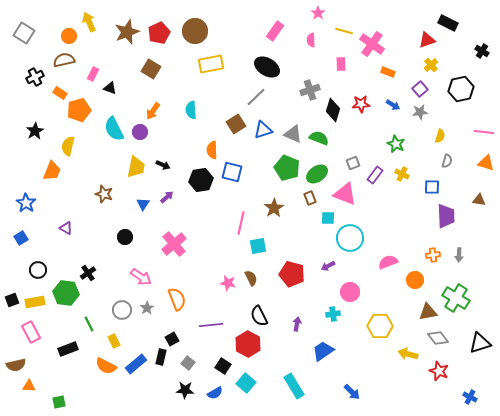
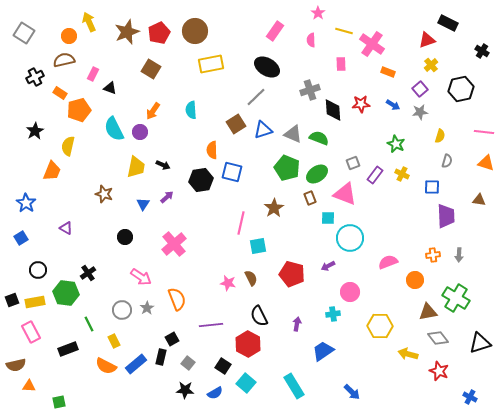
black diamond at (333, 110): rotated 20 degrees counterclockwise
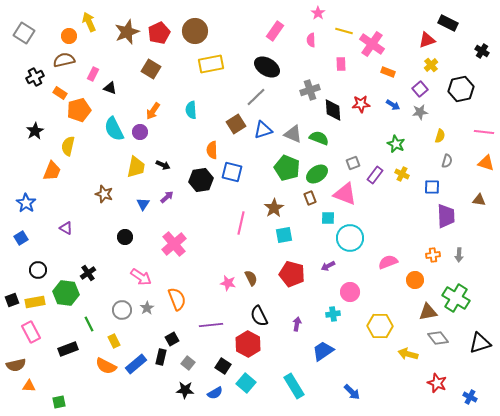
cyan square at (258, 246): moved 26 px right, 11 px up
red star at (439, 371): moved 2 px left, 12 px down
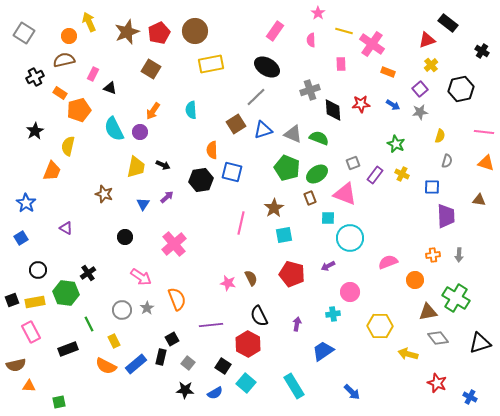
black rectangle at (448, 23): rotated 12 degrees clockwise
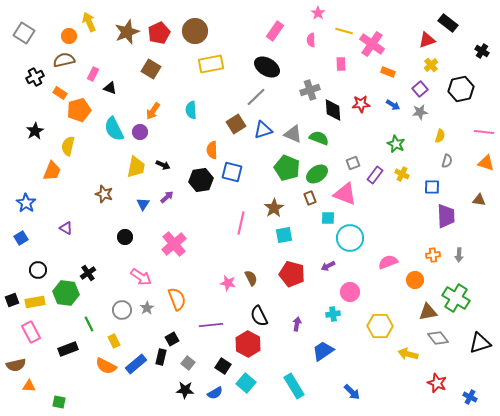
green square at (59, 402): rotated 24 degrees clockwise
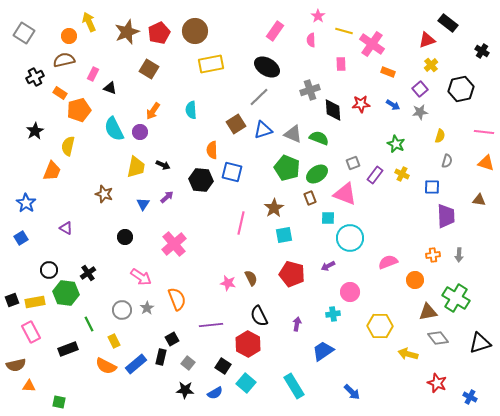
pink star at (318, 13): moved 3 px down
brown square at (151, 69): moved 2 px left
gray line at (256, 97): moved 3 px right
black hexagon at (201, 180): rotated 15 degrees clockwise
black circle at (38, 270): moved 11 px right
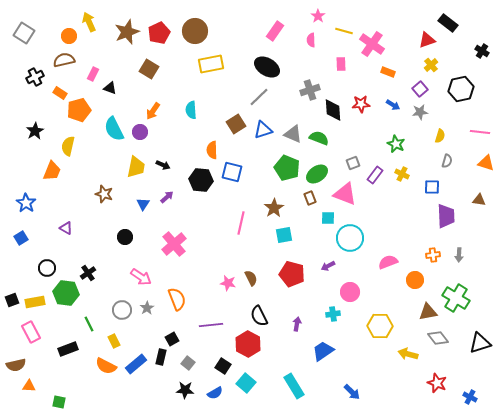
pink line at (484, 132): moved 4 px left
black circle at (49, 270): moved 2 px left, 2 px up
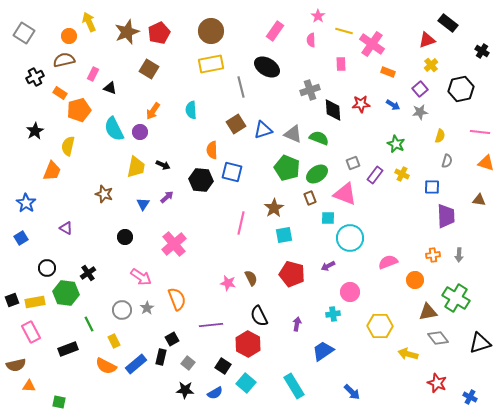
brown circle at (195, 31): moved 16 px right
gray line at (259, 97): moved 18 px left, 10 px up; rotated 60 degrees counterclockwise
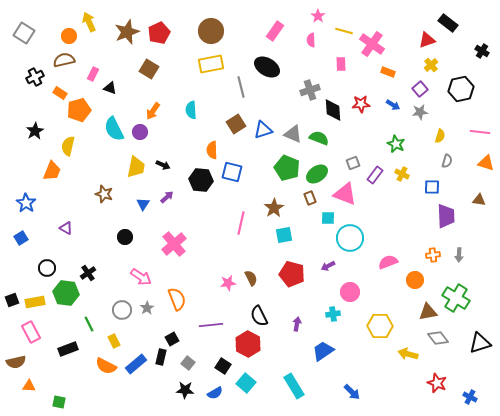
pink star at (228, 283): rotated 21 degrees counterclockwise
brown semicircle at (16, 365): moved 3 px up
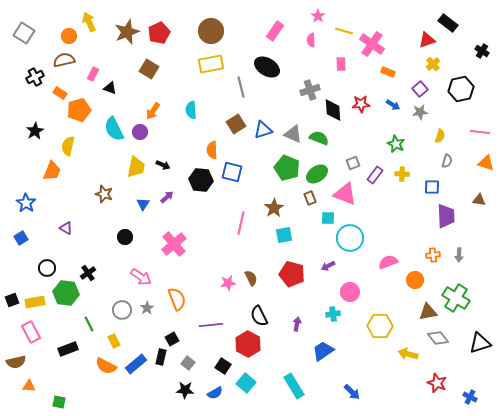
yellow cross at (431, 65): moved 2 px right, 1 px up
yellow cross at (402, 174): rotated 24 degrees counterclockwise
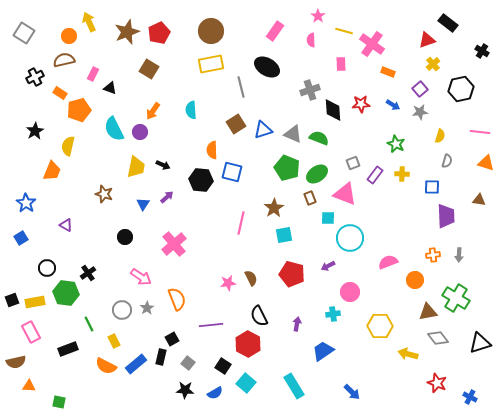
purple triangle at (66, 228): moved 3 px up
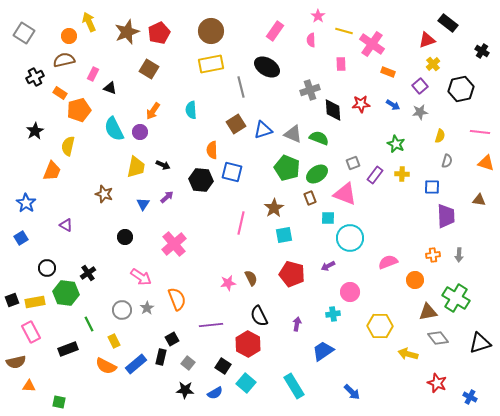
purple square at (420, 89): moved 3 px up
